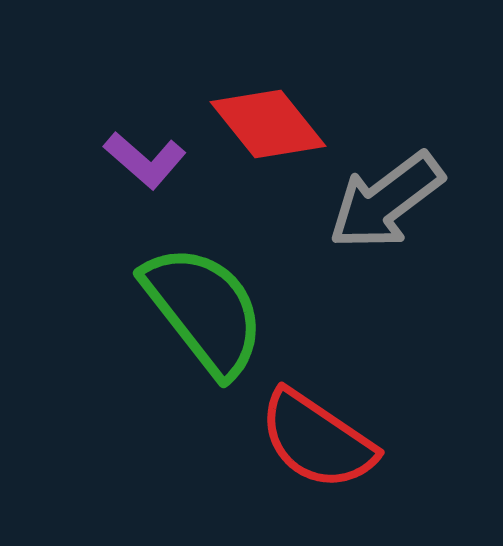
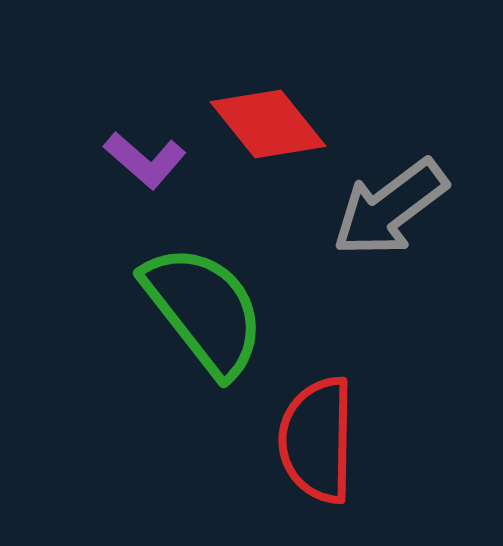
gray arrow: moved 4 px right, 7 px down
red semicircle: rotated 57 degrees clockwise
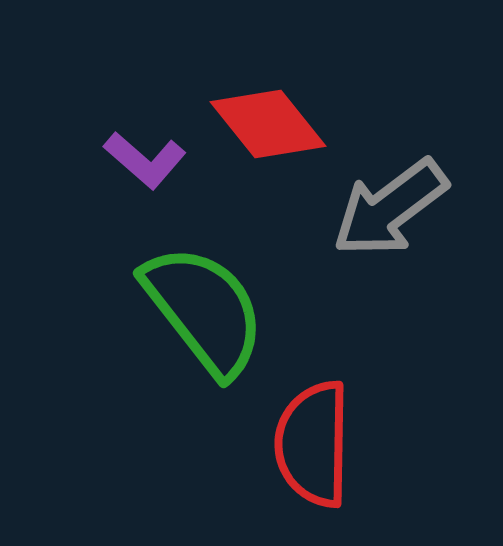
red semicircle: moved 4 px left, 4 px down
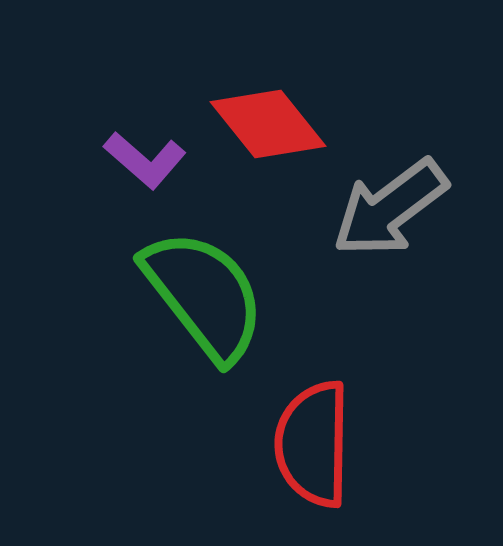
green semicircle: moved 15 px up
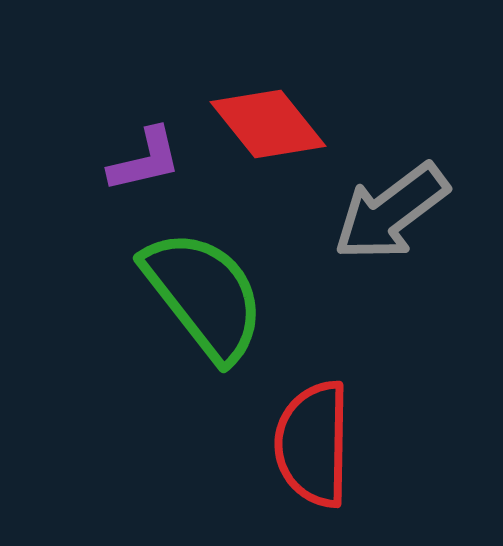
purple L-shape: rotated 54 degrees counterclockwise
gray arrow: moved 1 px right, 4 px down
